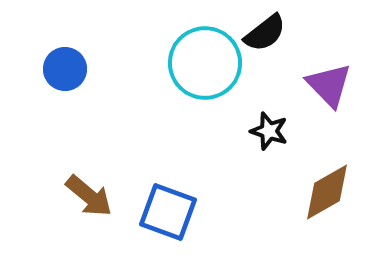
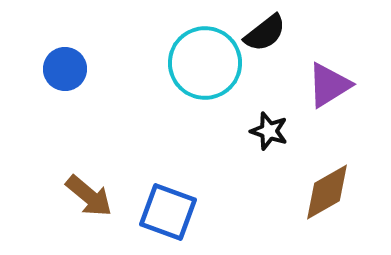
purple triangle: rotated 42 degrees clockwise
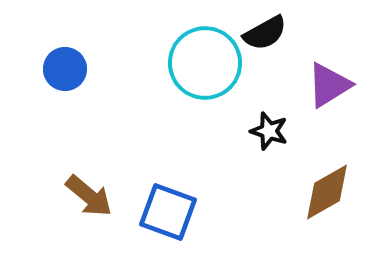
black semicircle: rotated 9 degrees clockwise
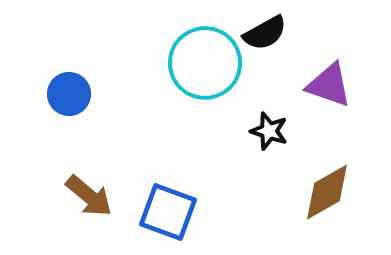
blue circle: moved 4 px right, 25 px down
purple triangle: rotated 51 degrees clockwise
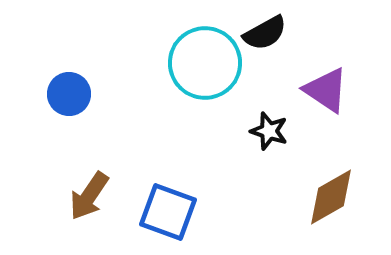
purple triangle: moved 3 px left, 5 px down; rotated 15 degrees clockwise
brown diamond: moved 4 px right, 5 px down
brown arrow: rotated 84 degrees clockwise
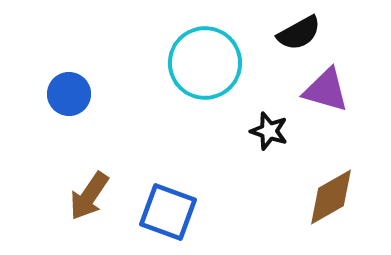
black semicircle: moved 34 px right
purple triangle: rotated 18 degrees counterclockwise
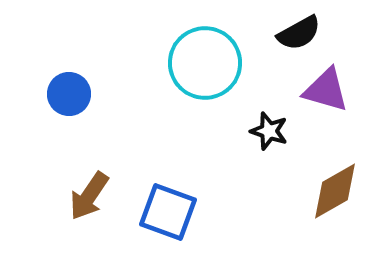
brown diamond: moved 4 px right, 6 px up
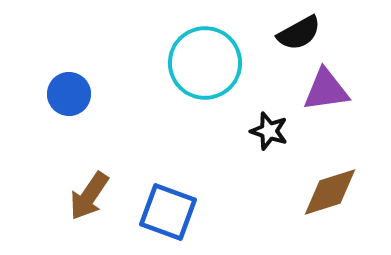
purple triangle: rotated 24 degrees counterclockwise
brown diamond: moved 5 px left, 1 px down; rotated 12 degrees clockwise
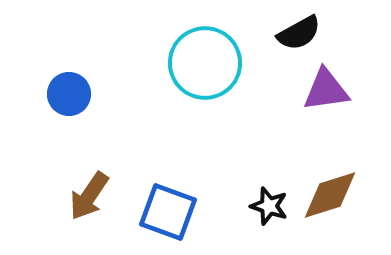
black star: moved 75 px down
brown diamond: moved 3 px down
